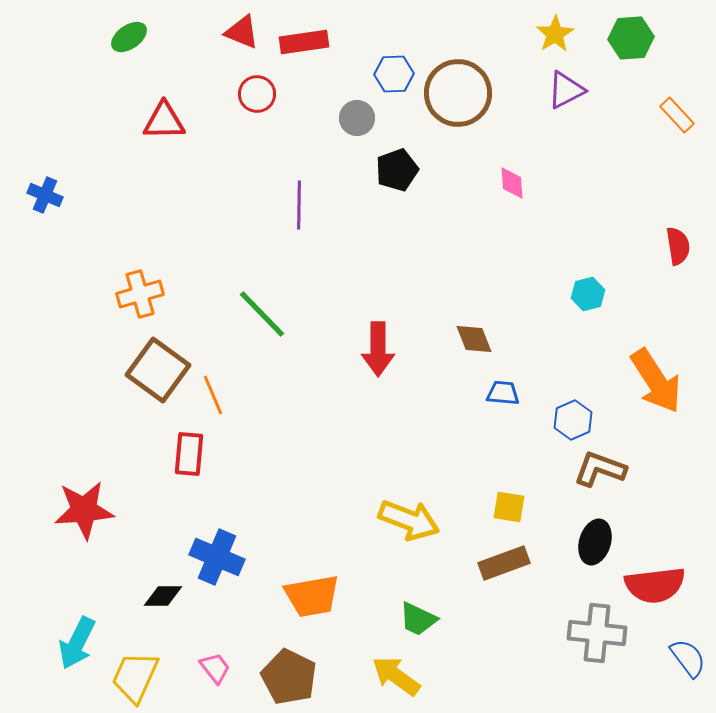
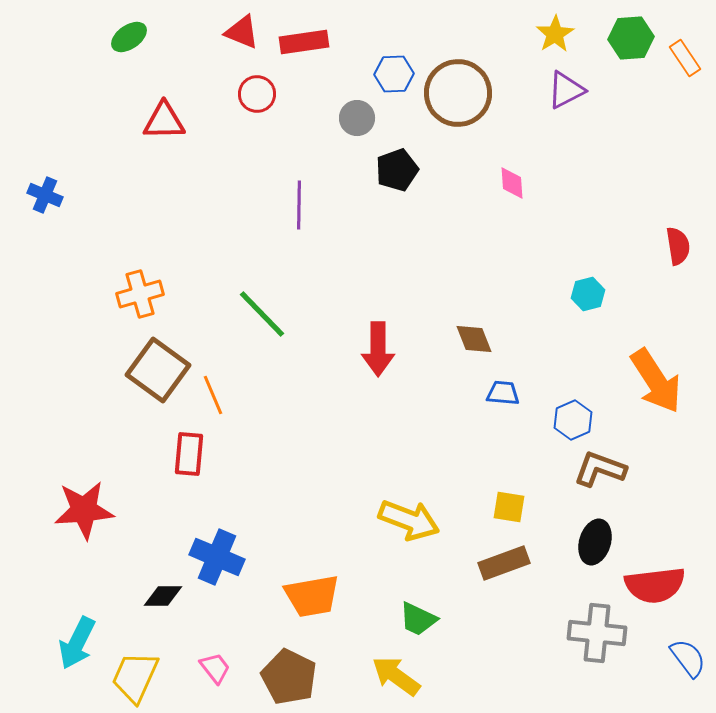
orange rectangle at (677, 115): moved 8 px right, 57 px up; rotated 9 degrees clockwise
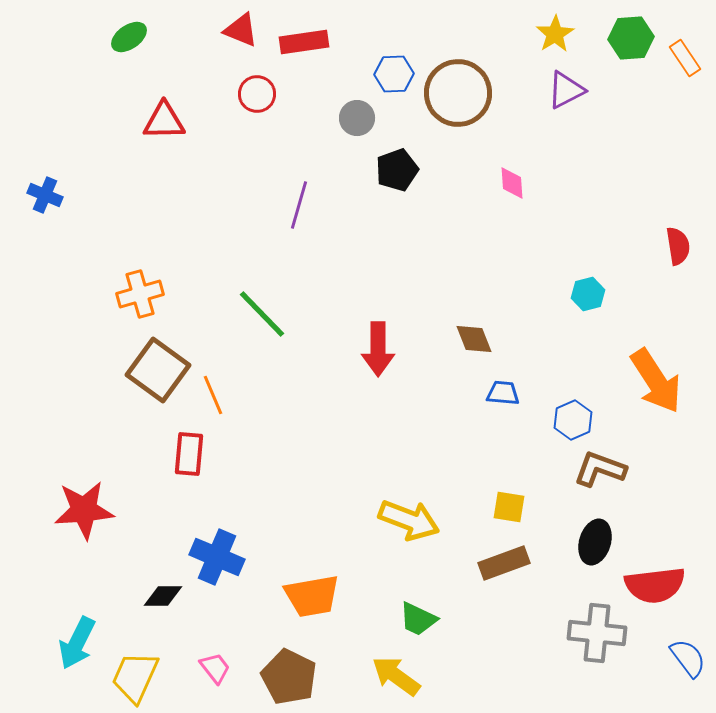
red triangle at (242, 32): moved 1 px left, 2 px up
purple line at (299, 205): rotated 15 degrees clockwise
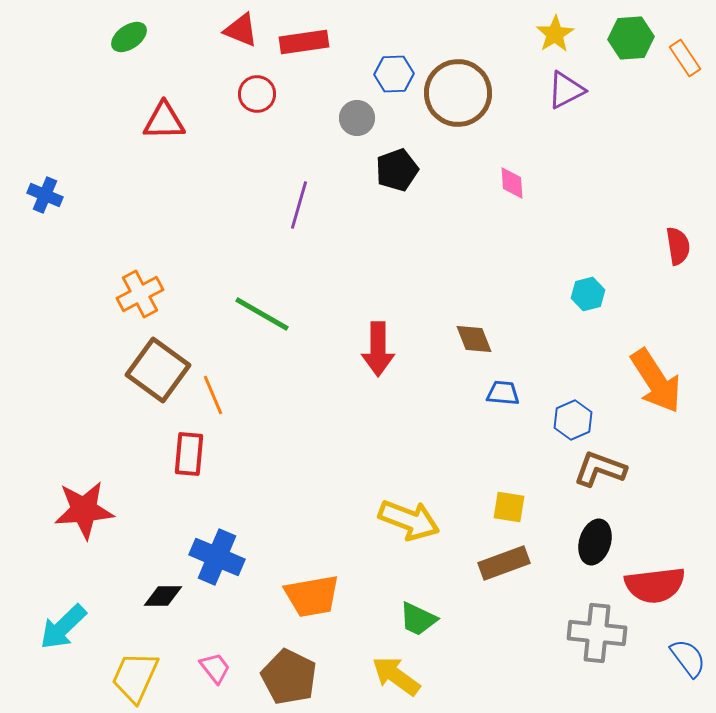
orange cross at (140, 294): rotated 12 degrees counterclockwise
green line at (262, 314): rotated 16 degrees counterclockwise
cyan arrow at (77, 643): moved 14 px left, 16 px up; rotated 20 degrees clockwise
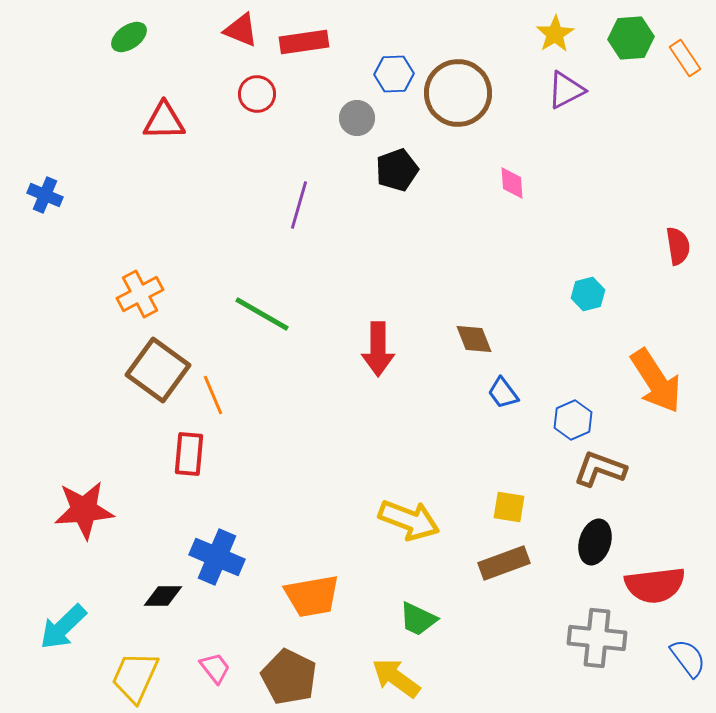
blue trapezoid at (503, 393): rotated 132 degrees counterclockwise
gray cross at (597, 633): moved 5 px down
yellow arrow at (396, 676): moved 2 px down
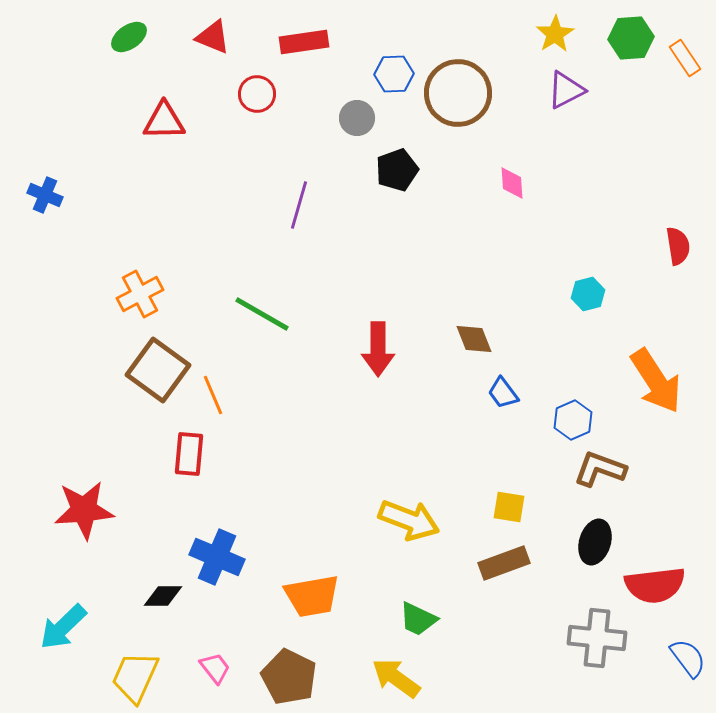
red triangle at (241, 30): moved 28 px left, 7 px down
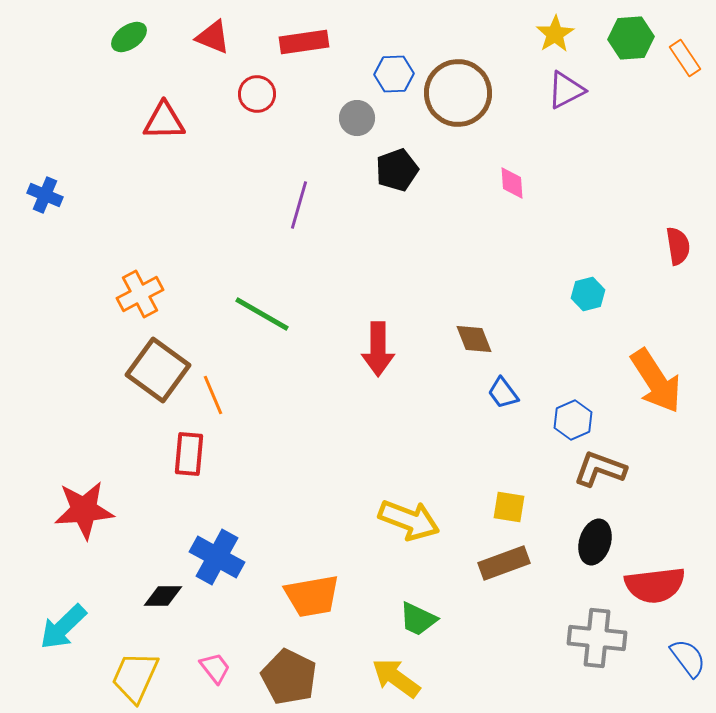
blue cross at (217, 557): rotated 6 degrees clockwise
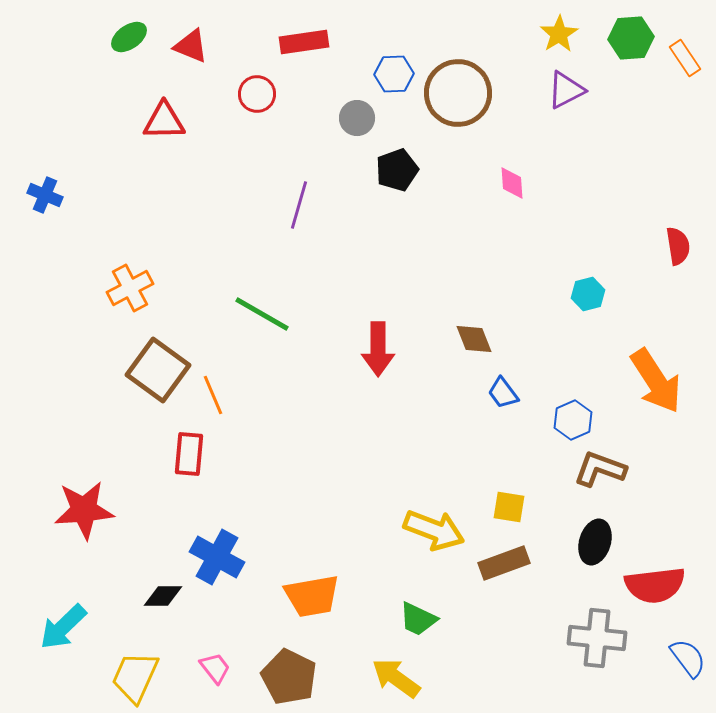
yellow star at (555, 34): moved 4 px right
red triangle at (213, 37): moved 22 px left, 9 px down
orange cross at (140, 294): moved 10 px left, 6 px up
yellow arrow at (409, 520): moved 25 px right, 10 px down
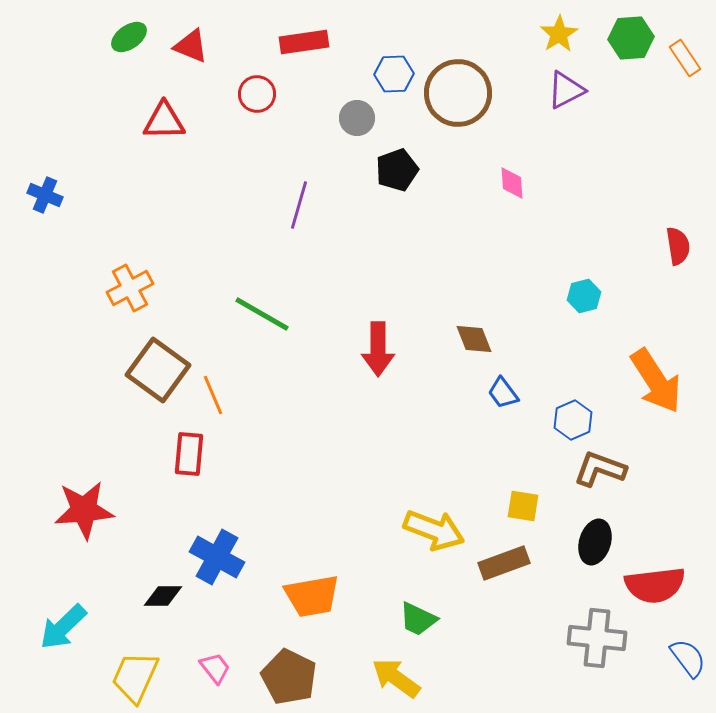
cyan hexagon at (588, 294): moved 4 px left, 2 px down
yellow square at (509, 507): moved 14 px right, 1 px up
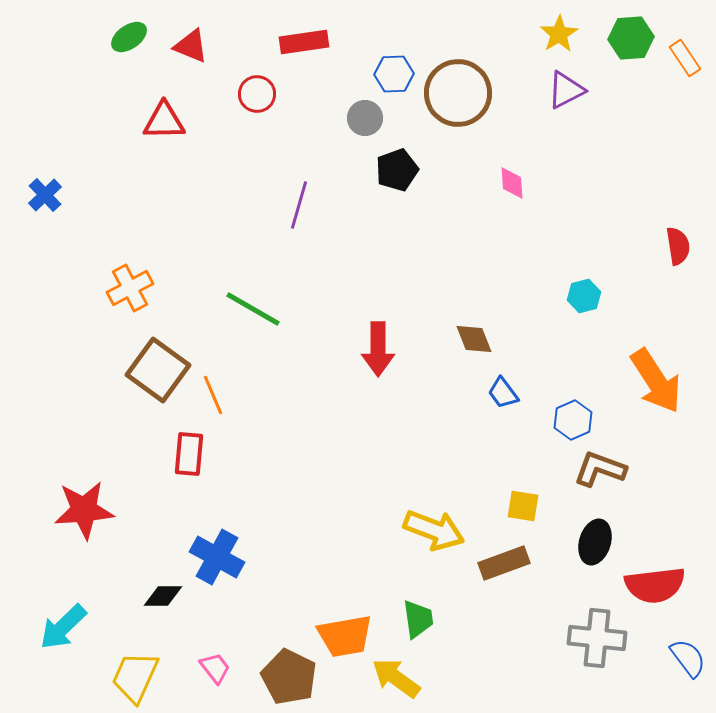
gray circle at (357, 118): moved 8 px right
blue cross at (45, 195): rotated 24 degrees clockwise
green line at (262, 314): moved 9 px left, 5 px up
orange trapezoid at (312, 596): moved 33 px right, 40 px down
green trapezoid at (418, 619): rotated 123 degrees counterclockwise
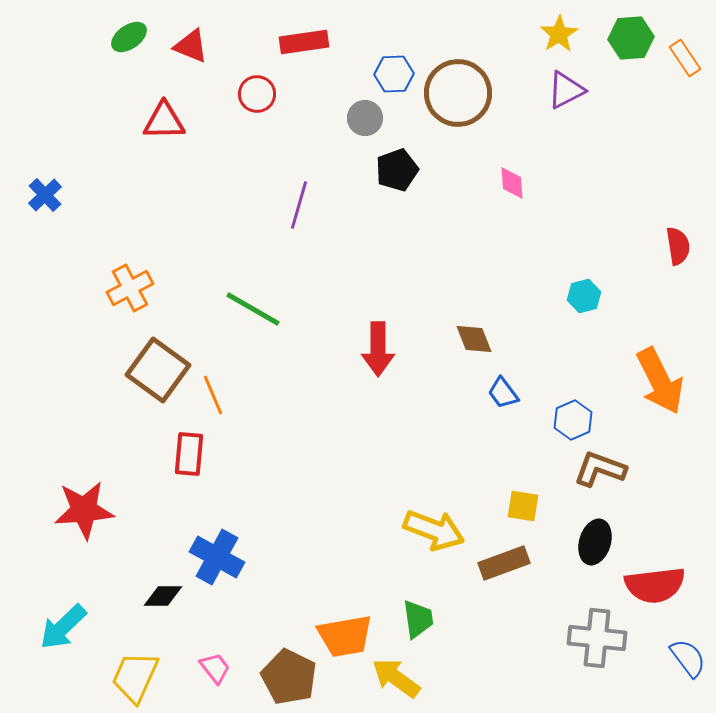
orange arrow at (656, 381): moved 4 px right; rotated 6 degrees clockwise
